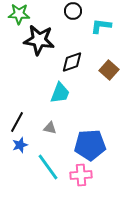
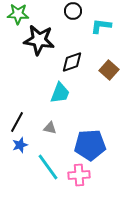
green star: moved 1 px left
pink cross: moved 2 px left
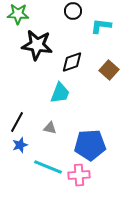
black star: moved 2 px left, 5 px down
cyan line: rotated 32 degrees counterclockwise
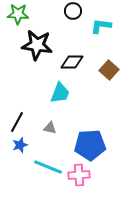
black diamond: rotated 20 degrees clockwise
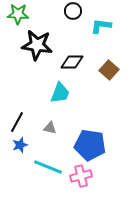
blue pentagon: rotated 12 degrees clockwise
pink cross: moved 2 px right, 1 px down; rotated 10 degrees counterclockwise
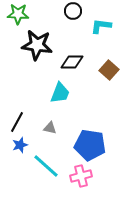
cyan line: moved 2 px left, 1 px up; rotated 20 degrees clockwise
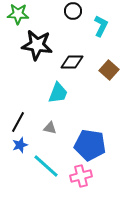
cyan L-shape: rotated 110 degrees clockwise
cyan trapezoid: moved 2 px left
black line: moved 1 px right
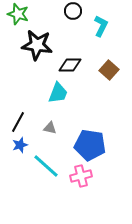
green star: rotated 15 degrees clockwise
black diamond: moved 2 px left, 3 px down
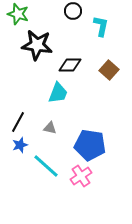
cyan L-shape: rotated 15 degrees counterclockwise
pink cross: rotated 20 degrees counterclockwise
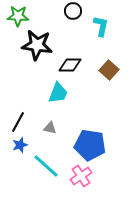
green star: moved 2 px down; rotated 15 degrees counterclockwise
